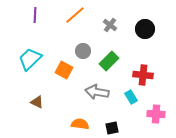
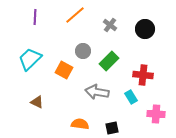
purple line: moved 2 px down
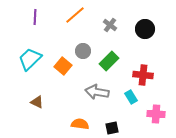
orange square: moved 1 px left, 4 px up; rotated 12 degrees clockwise
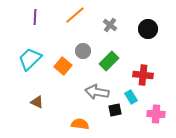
black circle: moved 3 px right
black square: moved 3 px right, 18 px up
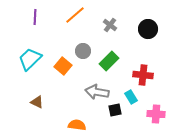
orange semicircle: moved 3 px left, 1 px down
